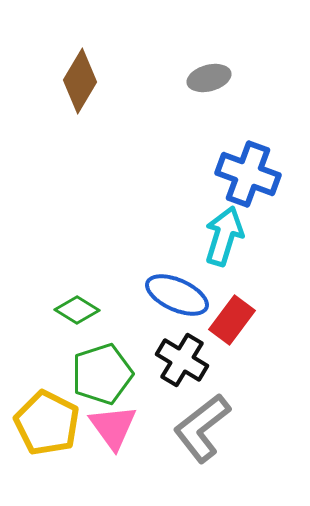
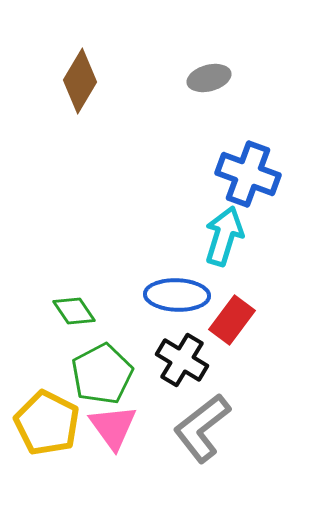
blue ellipse: rotated 22 degrees counterclockwise
green diamond: moved 3 px left, 1 px down; rotated 24 degrees clockwise
green pentagon: rotated 10 degrees counterclockwise
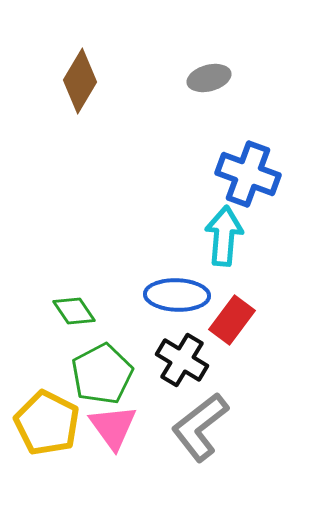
cyan arrow: rotated 12 degrees counterclockwise
gray L-shape: moved 2 px left, 1 px up
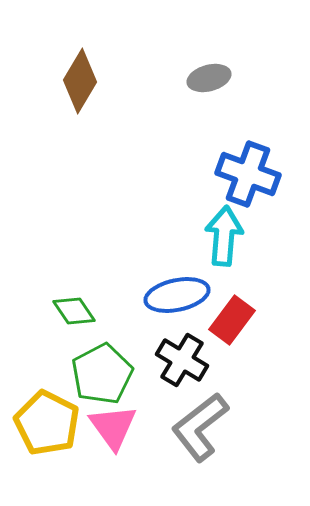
blue ellipse: rotated 14 degrees counterclockwise
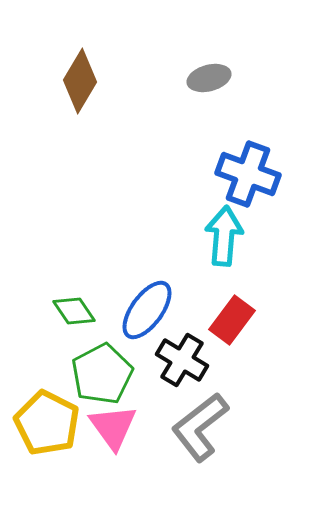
blue ellipse: moved 30 px left, 15 px down; rotated 42 degrees counterclockwise
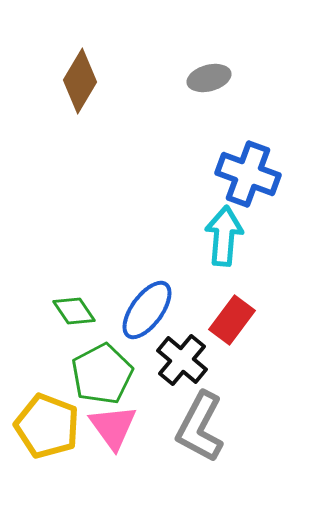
black cross: rotated 9 degrees clockwise
yellow pentagon: moved 3 px down; rotated 6 degrees counterclockwise
gray L-shape: rotated 24 degrees counterclockwise
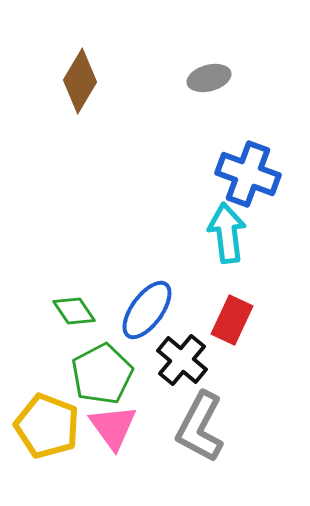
cyan arrow: moved 3 px right, 3 px up; rotated 12 degrees counterclockwise
red rectangle: rotated 12 degrees counterclockwise
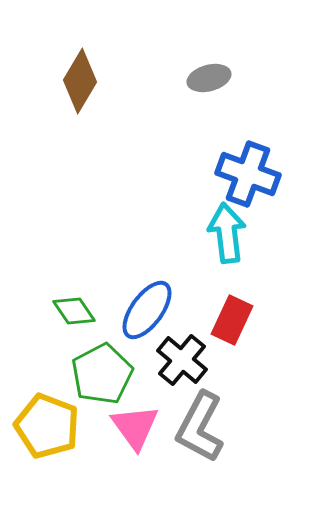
pink triangle: moved 22 px right
